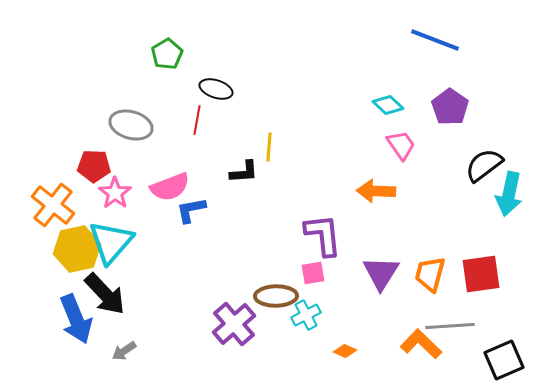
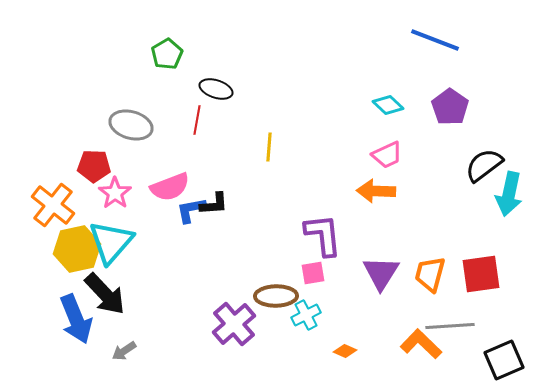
pink trapezoid: moved 14 px left, 10 px down; rotated 100 degrees clockwise
black L-shape: moved 30 px left, 32 px down
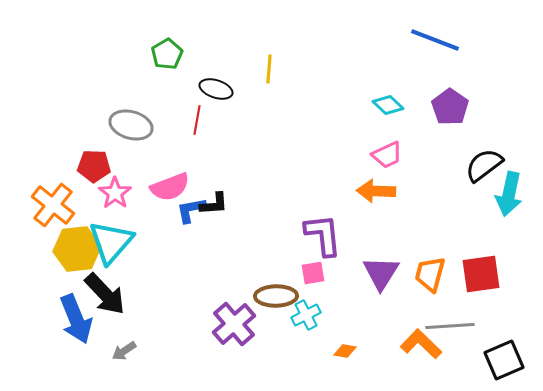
yellow line: moved 78 px up
yellow hexagon: rotated 6 degrees clockwise
orange diamond: rotated 15 degrees counterclockwise
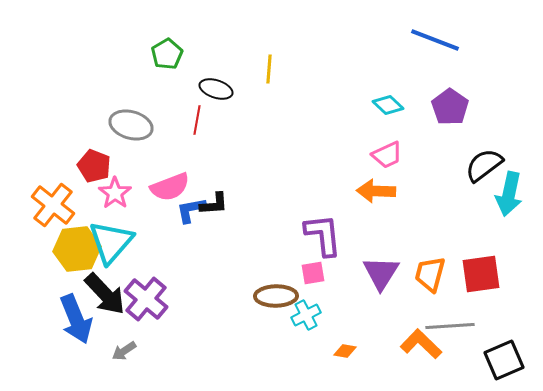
red pentagon: rotated 20 degrees clockwise
purple cross: moved 88 px left, 25 px up; rotated 9 degrees counterclockwise
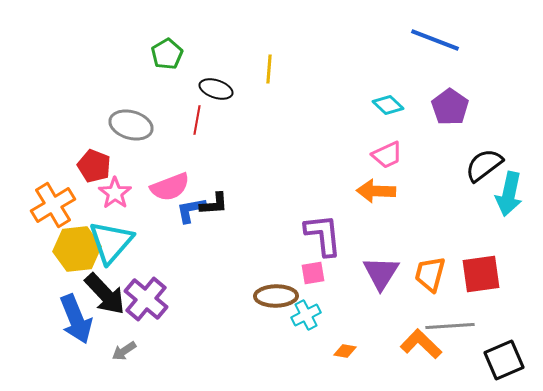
orange cross: rotated 21 degrees clockwise
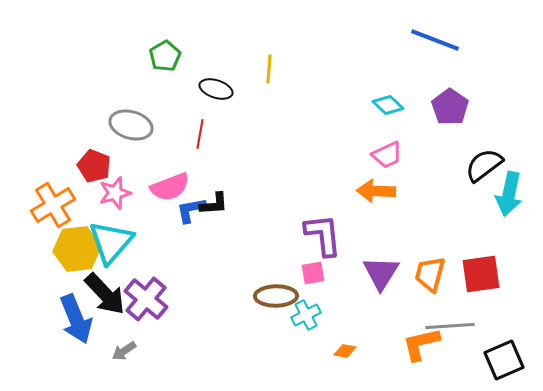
green pentagon: moved 2 px left, 2 px down
red line: moved 3 px right, 14 px down
pink star: rotated 20 degrees clockwise
orange L-shape: rotated 57 degrees counterclockwise
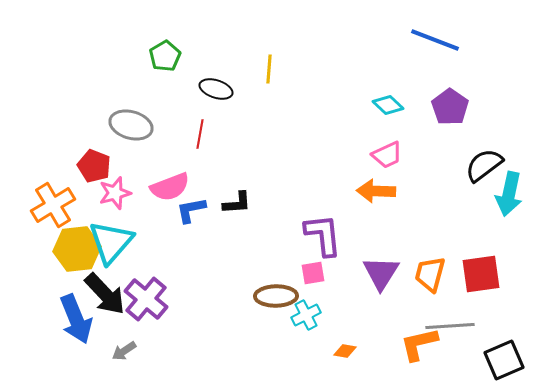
black L-shape: moved 23 px right, 1 px up
orange L-shape: moved 2 px left
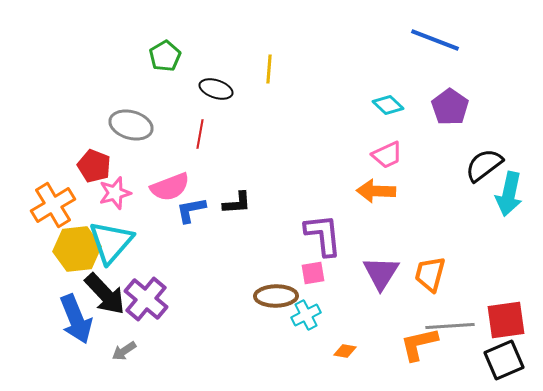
red square: moved 25 px right, 46 px down
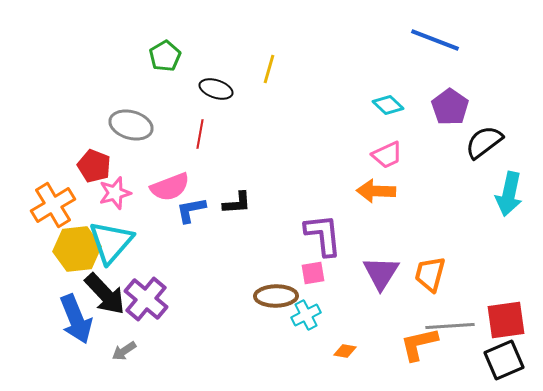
yellow line: rotated 12 degrees clockwise
black semicircle: moved 23 px up
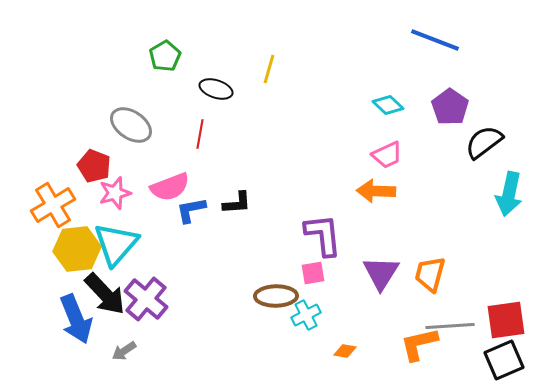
gray ellipse: rotated 18 degrees clockwise
cyan triangle: moved 5 px right, 2 px down
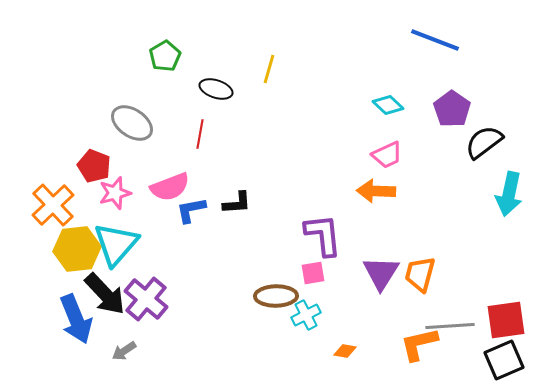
purple pentagon: moved 2 px right, 2 px down
gray ellipse: moved 1 px right, 2 px up
orange cross: rotated 12 degrees counterclockwise
orange trapezoid: moved 10 px left
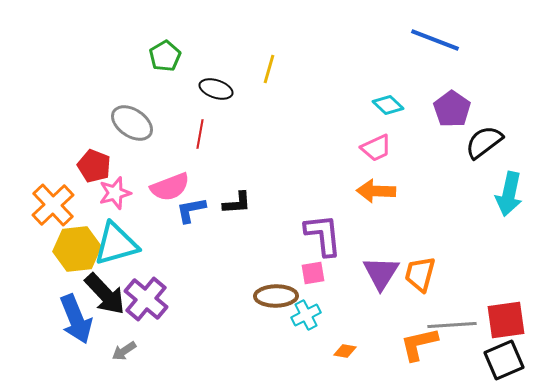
pink trapezoid: moved 11 px left, 7 px up
cyan triangle: rotated 33 degrees clockwise
gray line: moved 2 px right, 1 px up
